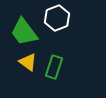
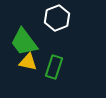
green trapezoid: moved 10 px down
yellow triangle: rotated 24 degrees counterclockwise
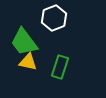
white hexagon: moved 3 px left
green rectangle: moved 6 px right
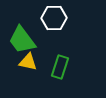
white hexagon: rotated 20 degrees clockwise
green trapezoid: moved 2 px left, 2 px up
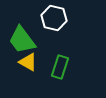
white hexagon: rotated 15 degrees clockwise
yellow triangle: rotated 18 degrees clockwise
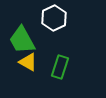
white hexagon: rotated 20 degrees clockwise
green trapezoid: rotated 8 degrees clockwise
